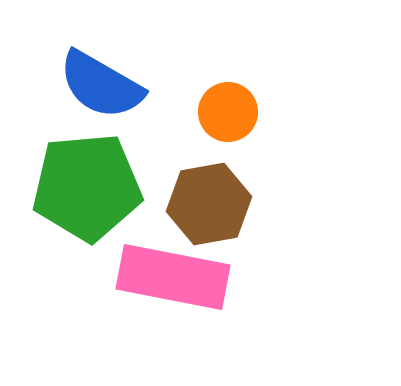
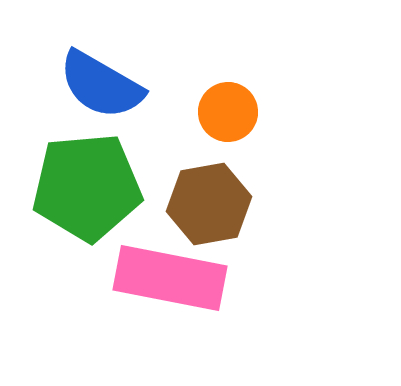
pink rectangle: moved 3 px left, 1 px down
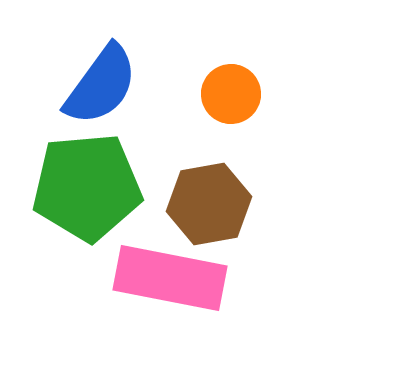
blue semicircle: rotated 84 degrees counterclockwise
orange circle: moved 3 px right, 18 px up
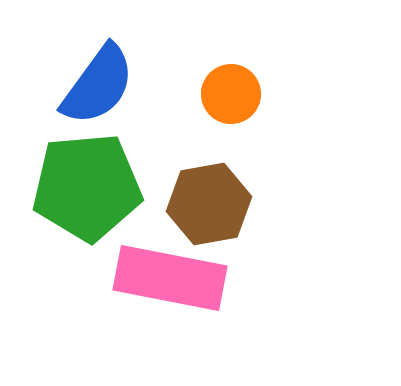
blue semicircle: moved 3 px left
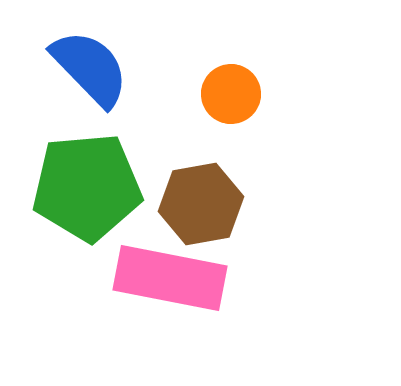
blue semicircle: moved 8 px left, 17 px up; rotated 80 degrees counterclockwise
brown hexagon: moved 8 px left
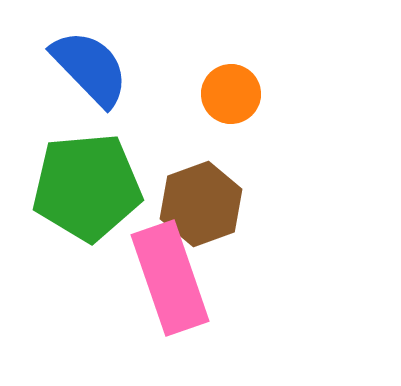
brown hexagon: rotated 10 degrees counterclockwise
pink rectangle: rotated 60 degrees clockwise
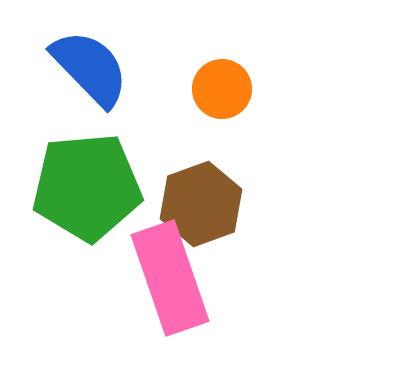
orange circle: moved 9 px left, 5 px up
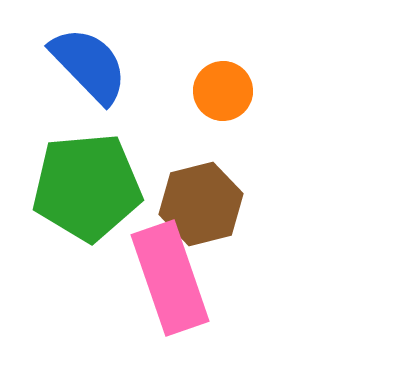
blue semicircle: moved 1 px left, 3 px up
orange circle: moved 1 px right, 2 px down
brown hexagon: rotated 6 degrees clockwise
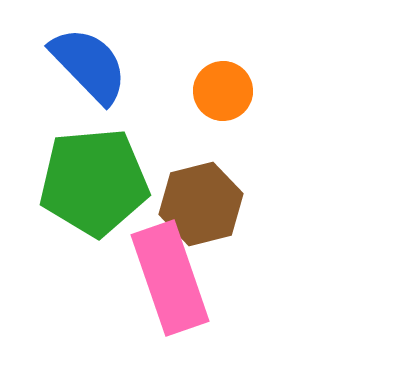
green pentagon: moved 7 px right, 5 px up
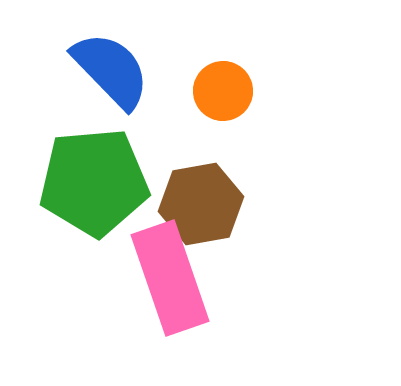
blue semicircle: moved 22 px right, 5 px down
brown hexagon: rotated 4 degrees clockwise
